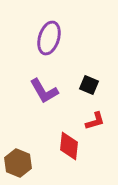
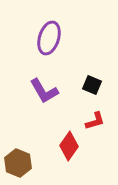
black square: moved 3 px right
red diamond: rotated 28 degrees clockwise
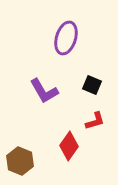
purple ellipse: moved 17 px right
brown hexagon: moved 2 px right, 2 px up
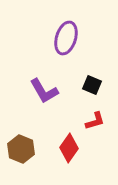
red diamond: moved 2 px down
brown hexagon: moved 1 px right, 12 px up
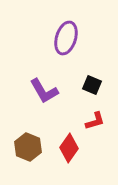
brown hexagon: moved 7 px right, 2 px up
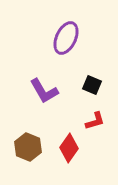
purple ellipse: rotated 8 degrees clockwise
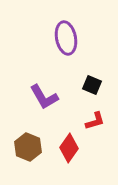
purple ellipse: rotated 36 degrees counterclockwise
purple L-shape: moved 6 px down
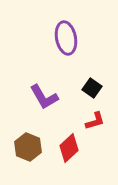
black square: moved 3 px down; rotated 12 degrees clockwise
red diamond: rotated 12 degrees clockwise
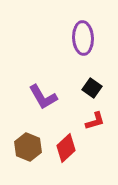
purple ellipse: moved 17 px right; rotated 8 degrees clockwise
purple L-shape: moved 1 px left
red diamond: moved 3 px left
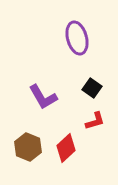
purple ellipse: moved 6 px left; rotated 12 degrees counterclockwise
